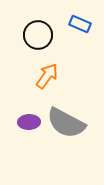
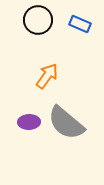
black circle: moved 15 px up
gray semicircle: rotated 12 degrees clockwise
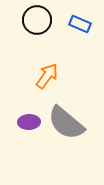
black circle: moved 1 px left
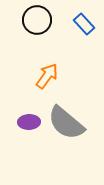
blue rectangle: moved 4 px right; rotated 25 degrees clockwise
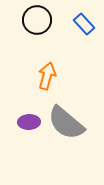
orange arrow: rotated 20 degrees counterclockwise
